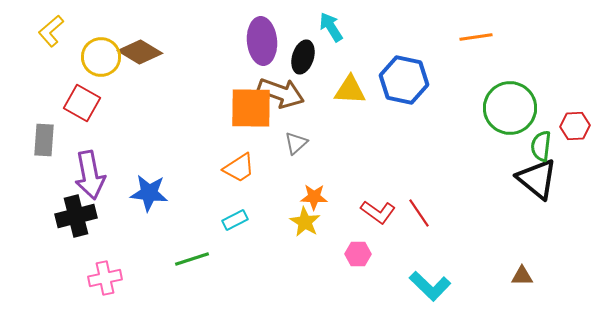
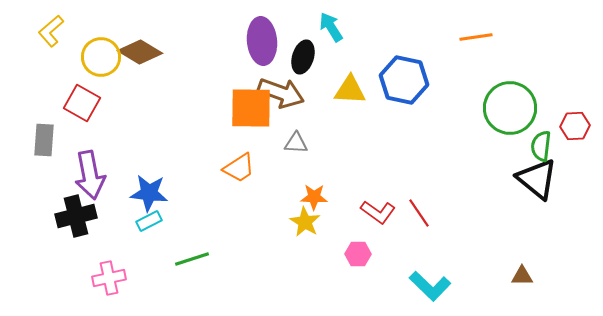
gray triangle: rotated 45 degrees clockwise
cyan rectangle: moved 86 px left, 1 px down
pink cross: moved 4 px right
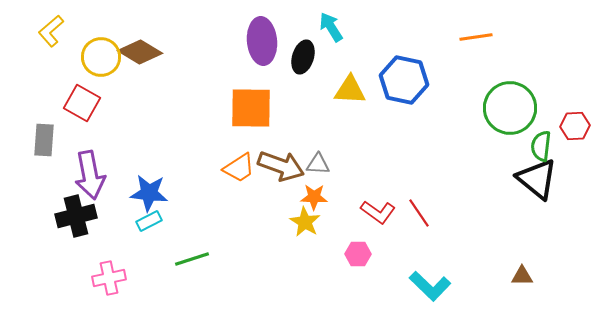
brown arrow: moved 73 px down
gray triangle: moved 22 px right, 21 px down
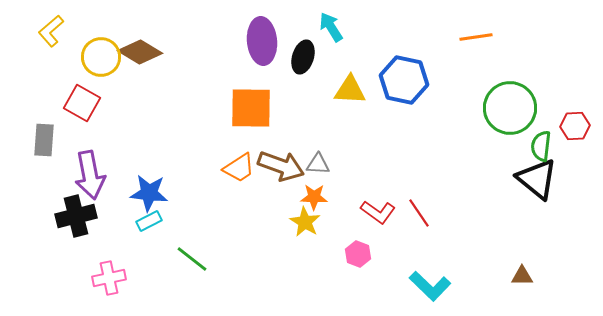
pink hexagon: rotated 20 degrees clockwise
green line: rotated 56 degrees clockwise
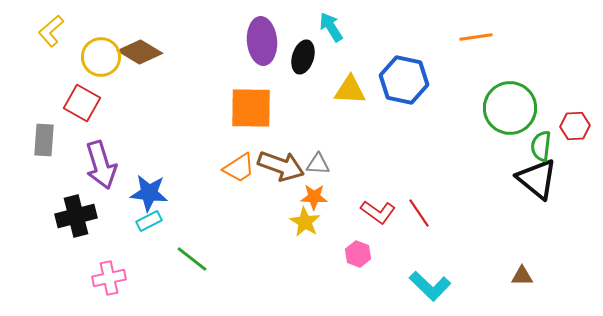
purple arrow: moved 11 px right, 10 px up; rotated 6 degrees counterclockwise
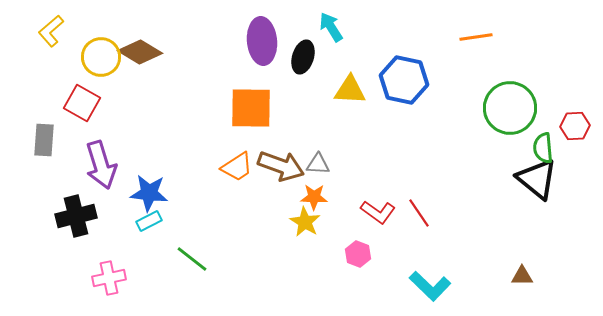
green semicircle: moved 2 px right, 2 px down; rotated 12 degrees counterclockwise
orange trapezoid: moved 2 px left, 1 px up
